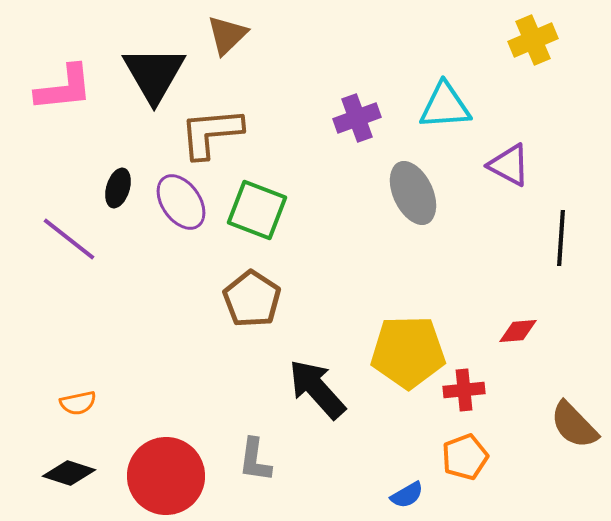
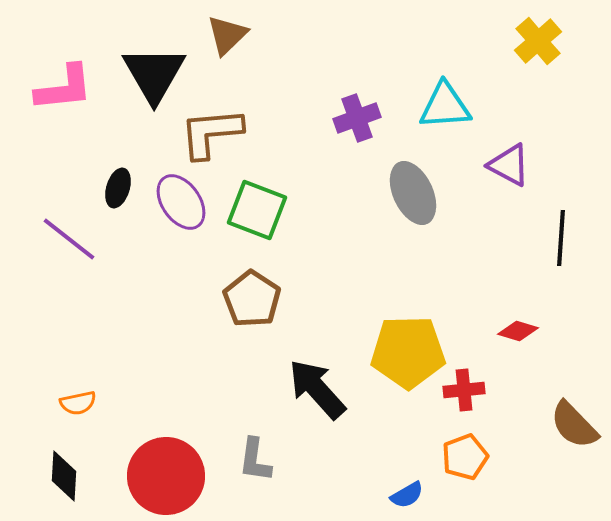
yellow cross: moved 5 px right, 1 px down; rotated 18 degrees counterclockwise
red diamond: rotated 21 degrees clockwise
black diamond: moved 5 px left, 3 px down; rotated 75 degrees clockwise
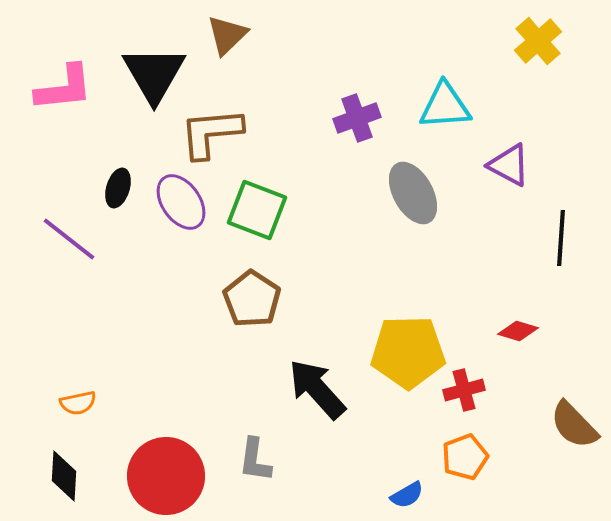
gray ellipse: rotated 4 degrees counterclockwise
red cross: rotated 9 degrees counterclockwise
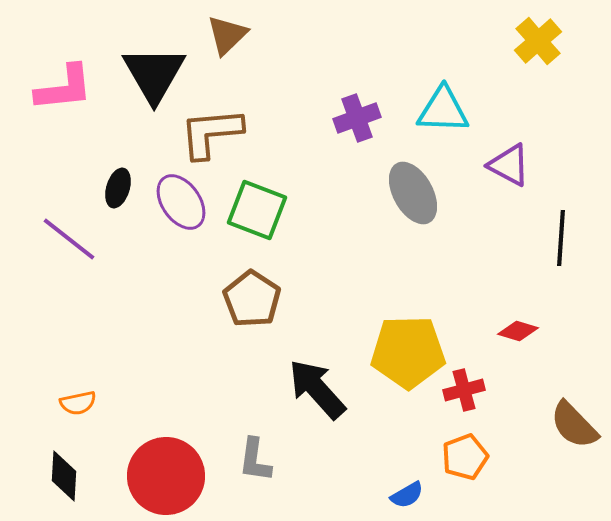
cyan triangle: moved 2 px left, 4 px down; rotated 6 degrees clockwise
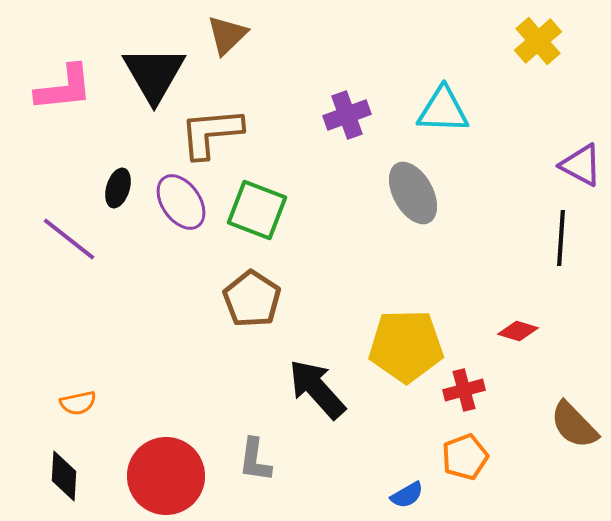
purple cross: moved 10 px left, 3 px up
purple triangle: moved 72 px right
yellow pentagon: moved 2 px left, 6 px up
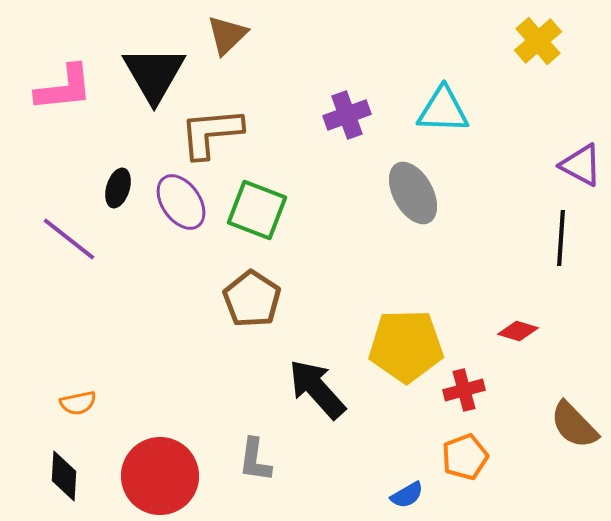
red circle: moved 6 px left
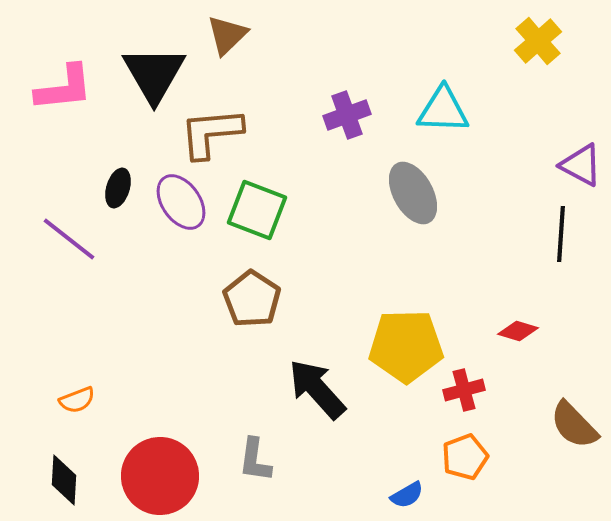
black line: moved 4 px up
orange semicircle: moved 1 px left, 3 px up; rotated 9 degrees counterclockwise
black diamond: moved 4 px down
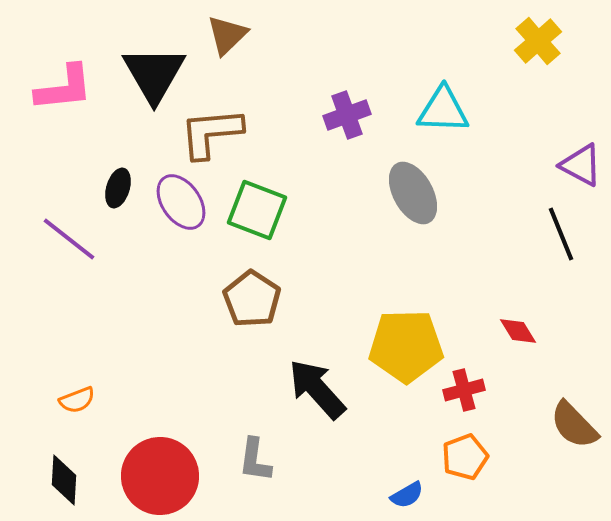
black line: rotated 26 degrees counterclockwise
red diamond: rotated 42 degrees clockwise
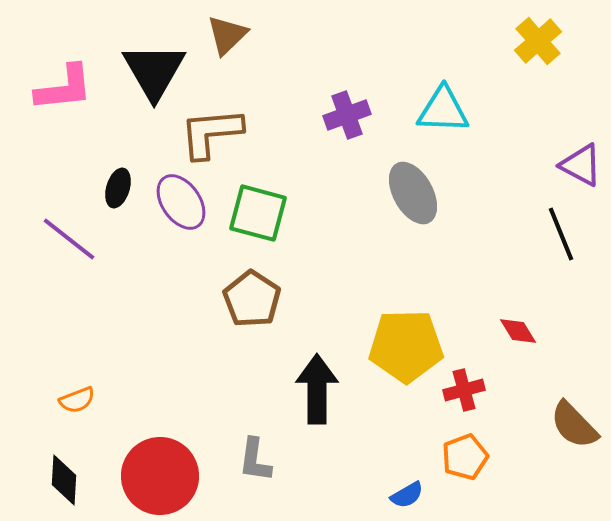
black triangle: moved 3 px up
green square: moved 1 px right, 3 px down; rotated 6 degrees counterclockwise
black arrow: rotated 42 degrees clockwise
